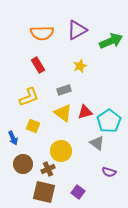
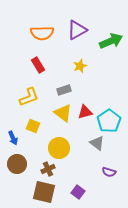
yellow circle: moved 2 px left, 3 px up
brown circle: moved 6 px left
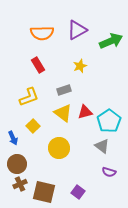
yellow square: rotated 24 degrees clockwise
gray triangle: moved 5 px right, 3 px down
brown cross: moved 28 px left, 15 px down
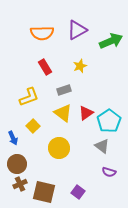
red rectangle: moved 7 px right, 2 px down
red triangle: moved 1 px right, 1 px down; rotated 21 degrees counterclockwise
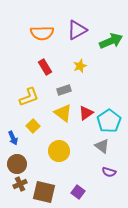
yellow circle: moved 3 px down
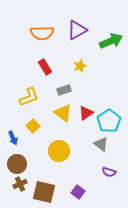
gray triangle: moved 1 px left, 2 px up
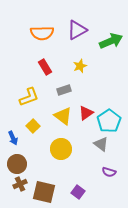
yellow triangle: moved 3 px down
yellow circle: moved 2 px right, 2 px up
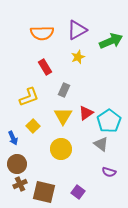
yellow star: moved 2 px left, 9 px up
gray rectangle: rotated 48 degrees counterclockwise
yellow triangle: rotated 24 degrees clockwise
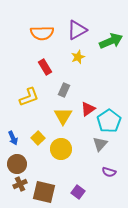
red triangle: moved 2 px right, 4 px up
yellow square: moved 5 px right, 12 px down
gray triangle: moved 1 px left; rotated 35 degrees clockwise
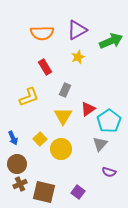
gray rectangle: moved 1 px right
yellow square: moved 2 px right, 1 px down
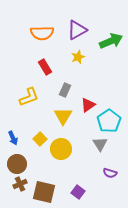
red triangle: moved 4 px up
gray triangle: rotated 14 degrees counterclockwise
purple semicircle: moved 1 px right, 1 px down
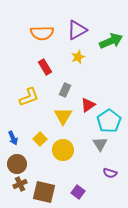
yellow circle: moved 2 px right, 1 px down
